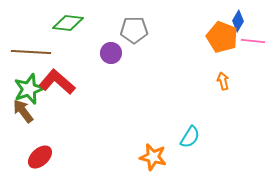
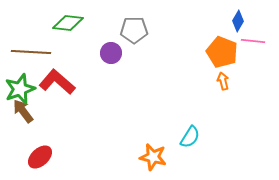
orange pentagon: moved 15 px down
green star: moved 9 px left
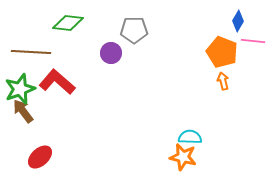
cyan semicircle: rotated 120 degrees counterclockwise
orange star: moved 30 px right
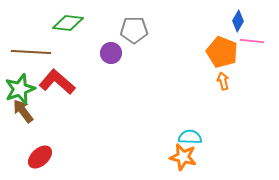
pink line: moved 1 px left
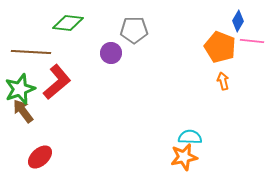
orange pentagon: moved 2 px left, 5 px up
red L-shape: rotated 99 degrees clockwise
orange star: moved 1 px right; rotated 24 degrees counterclockwise
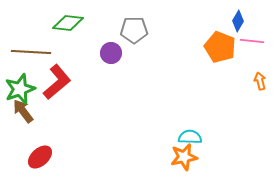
orange arrow: moved 37 px right
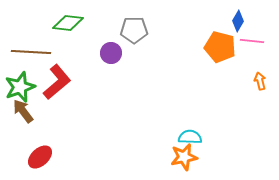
orange pentagon: rotated 8 degrees counterclockwise
green star: moved 2 px up
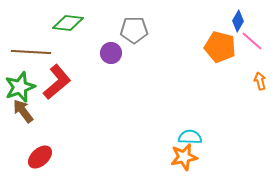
pink line: rotated 35 degrees clockwise
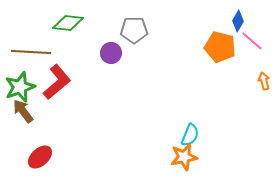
orange arrow: moved 4 px right
cyan semicircle: moved 2 px up; rotated 110 degrees clockwise
